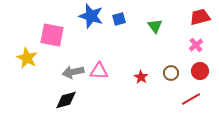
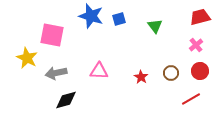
gray arrow: moved 17 px left, 1 px down
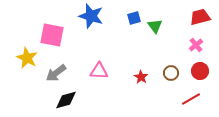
blue square: moved 15 px right, 1 px up
gray arrow: rotated 25 degrees counterclockwise
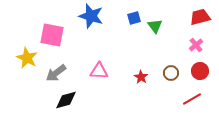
red line: moved 1 px right
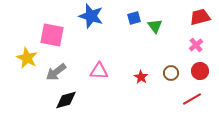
gray arrow: moved 1 px up
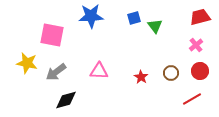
blue star: rotated 20 degrees counterclockwise
yellow star: moved 5 px down; rotated 15 degrees counterclockwise
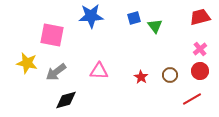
pink cross: moved 4 px right, 4 px down
brown circle: moved 1 px left, 2 px down
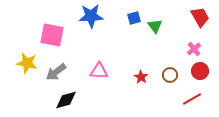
red trapezoid: rotated 75 degrees clockwise
pink cross: moved 6 px left
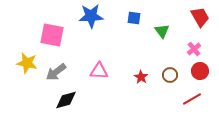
blue square: rotated 24 degrees clockwise
green triangle: moved 7 px right, 5 px down
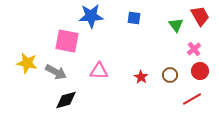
red trapezoid: moved 1 px up
green triangle: moved 14 px right, 6 px up
pink square: moved 15 px right, 6 px down
gray arrow: rotated 115 degrees counterclockwise
